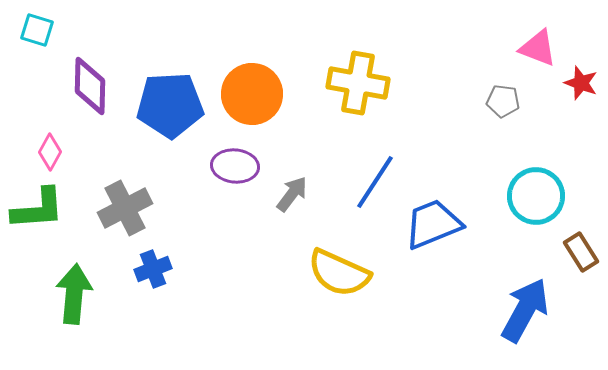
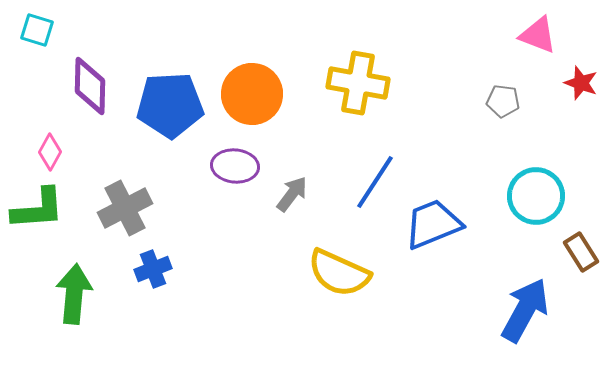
pink triangle: moved 13 px up
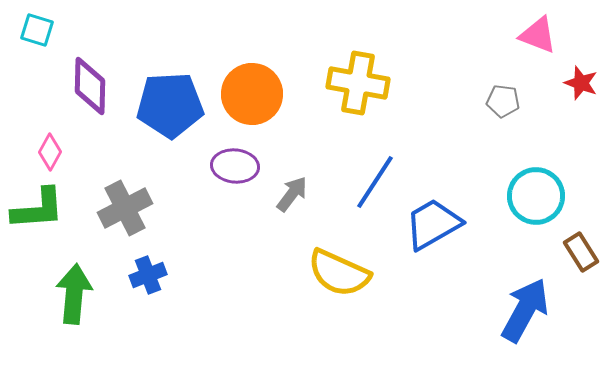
blue trapezoid: rotated 8 degrees counterclockwise
blue cross: moved 5 px left, 6 px down
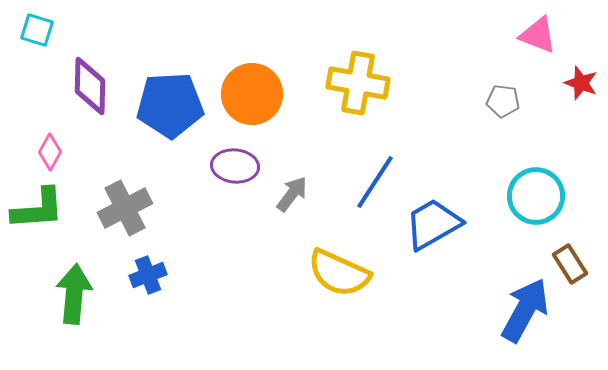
brown rectangle: moved 11 px left, 12 px down
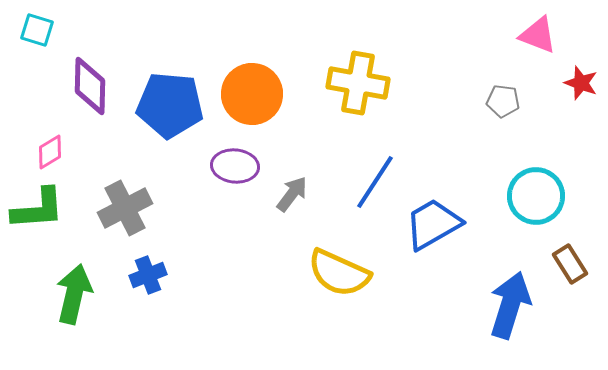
blue pentagon: rotated 8 degrees clockwise
pink diamond: rotated 30 degrees clockwise
green arrow: rotated 8 degrees clockwise
blue arrow: moved 15 px left, 5 px up; rotated 12 degrees counterclockwise
